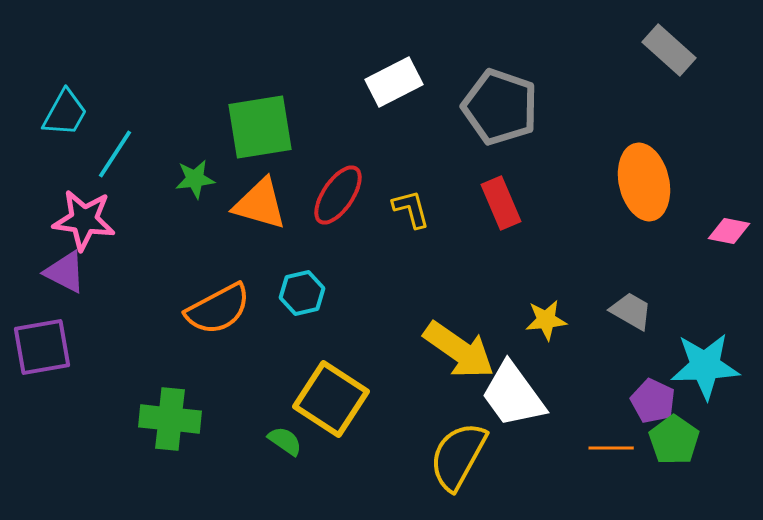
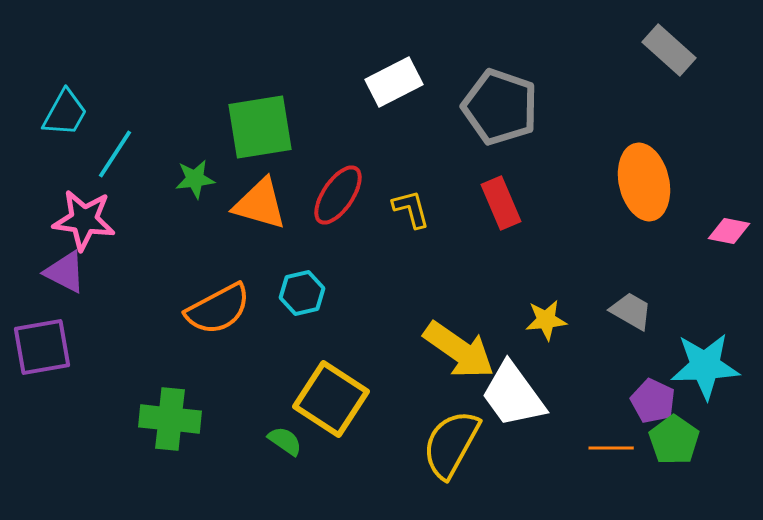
yellow semicircle: moved 7 px left, 12 px up
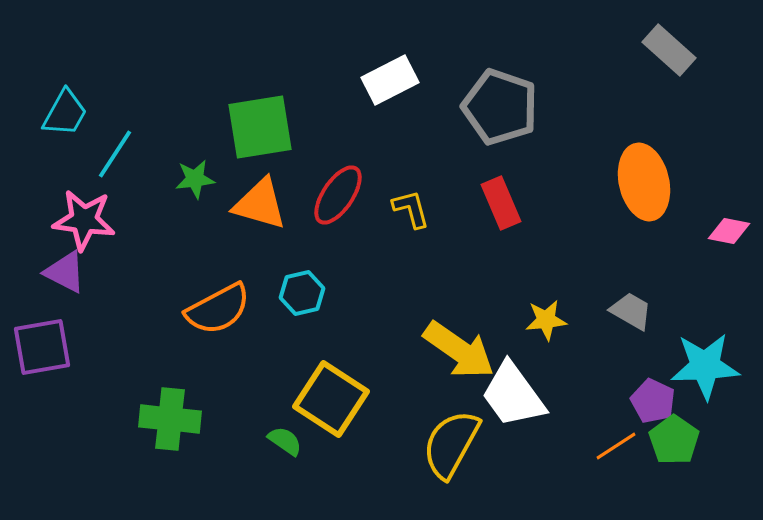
white rectangle: moved 4 px left, 2 px up
orange line: moved 5 px right, 2 px up; rotated 33 degrees counterclockwise
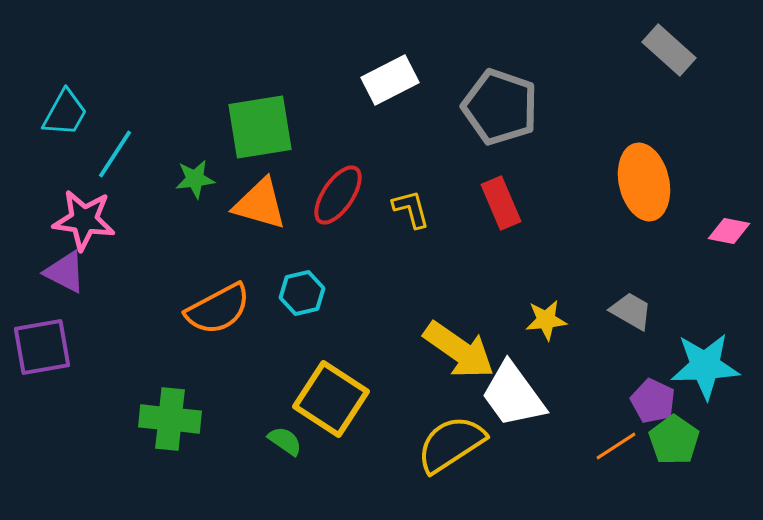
yellow semicircle: rotated 28 degrees clockwise
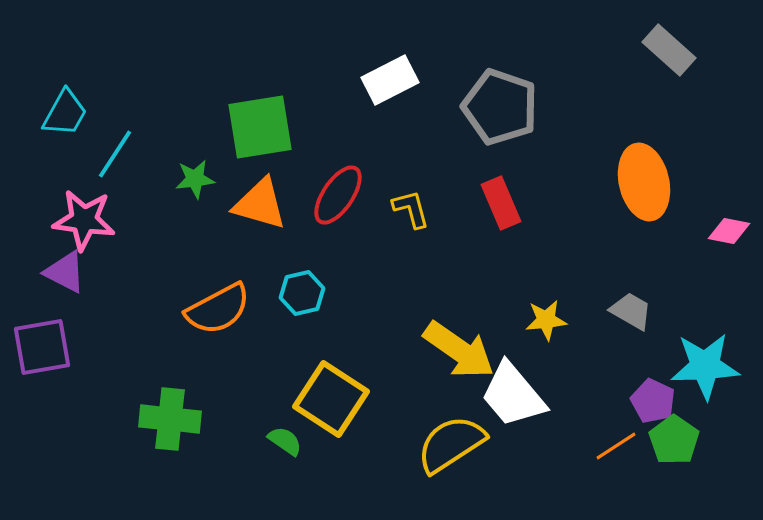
white trapezoid: rotated 4 degrees counterclockwise
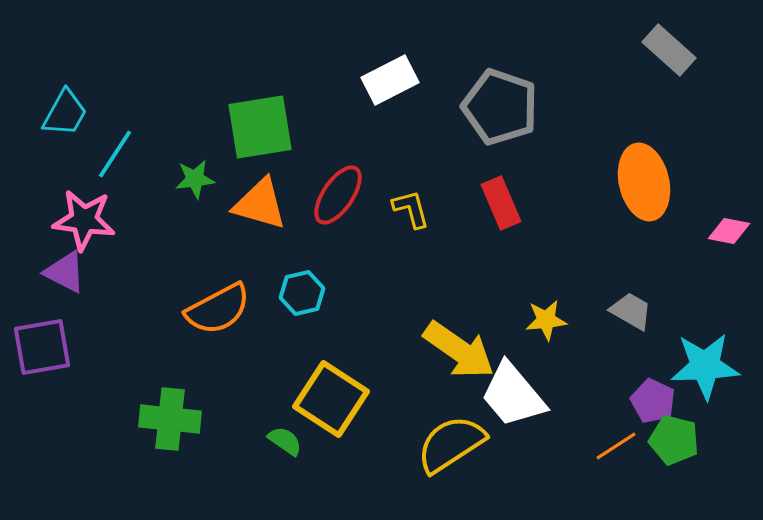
green pentagon: rotated 21 degrees counterclockwise
